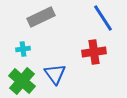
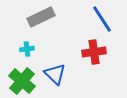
blue line: moved 1 px left, 1 px down
cyan cross: moved 4 px right
blue triangle: rotated 10 degrees counterclockwise
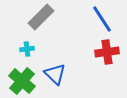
gray rectangle: rotated 20 degrees counterclockwise
red cross: moved 13 px right
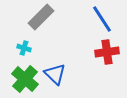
cyan cross: moved 3 px left, 1 px up; rotated 24 degrees clockwise
green cross: moved 3 px right, 2 px up
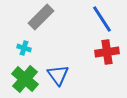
blue triangle: moved 3 px right, 1 px down; rotated 10 degrees clockwise
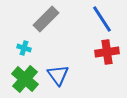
gray rectangle: moved 5 px right, 2 px down
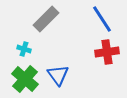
cyan cross: moved 1 px down
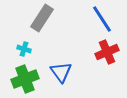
gray rectangle: moved 4 px left, 1 px up; rotated 12 degrees counterclockwise
red cross: rotated 15 degrees counterclockwise
blue triangle: moved 3 px right, 3 px up
green cross: rotated 28 degrees clockwise
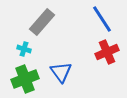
gray rectangle: moved 4 px down; rotated 8 degrees clockwise
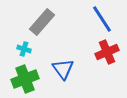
blue triangle: moved 2 px right, 3 px up
